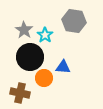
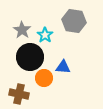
gray star: moved 2 px left
brown cross: moved 1 px left, 1 px down
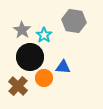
cyan star: moved 1 px left
brown cross: moved 1 px left, 8 px up; rotated 30 degrees clockwise
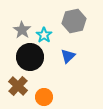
gray hexagon: rotated 20 degrees counterclockwise
blue triangle: moved 5 px right, 11 px up; rotated 49 degrees counterclockwise
orange circle: moved 19 px down
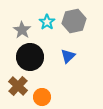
cyan star: moved 3 px right, 13 px up
orange circle: moved 2 px left
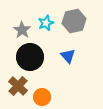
cyan star: moved 1 px left, 1 px down; rotated 14 degrees clockwise
blue triangle: rotated 28 degrees counterclockwise
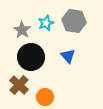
gray hexagon: rotated 20 degrees clockwise
black circle: moved 1 px right
brown cross: moved 1 px right, 1 px up
orange circle: moved 3 px right
